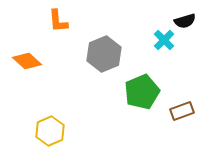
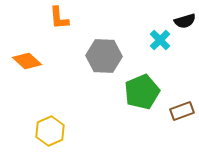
orange L-shape: moved 1 px right, 3 px up
cyan cross: moved 4 px left
gray hexagon: moved 2 px down; rotated 24 degrees clockwise
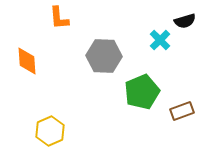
orange diamond: rotated 44 degrees clockwise
